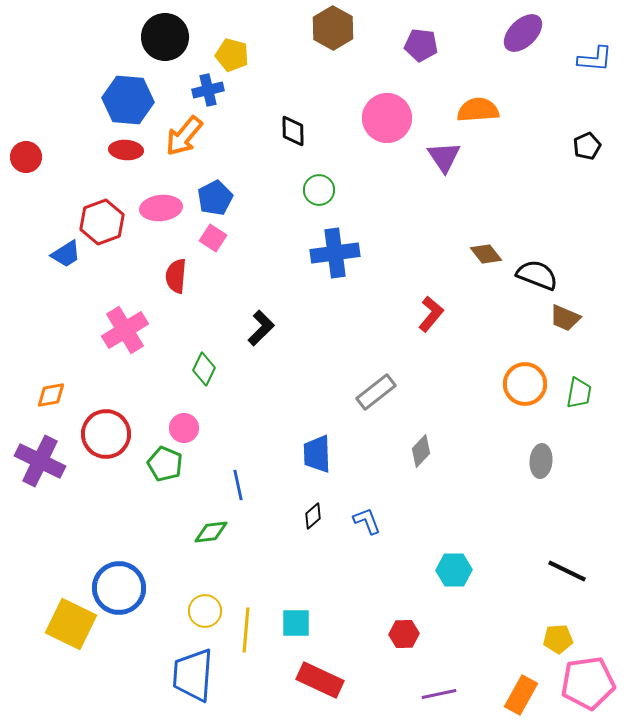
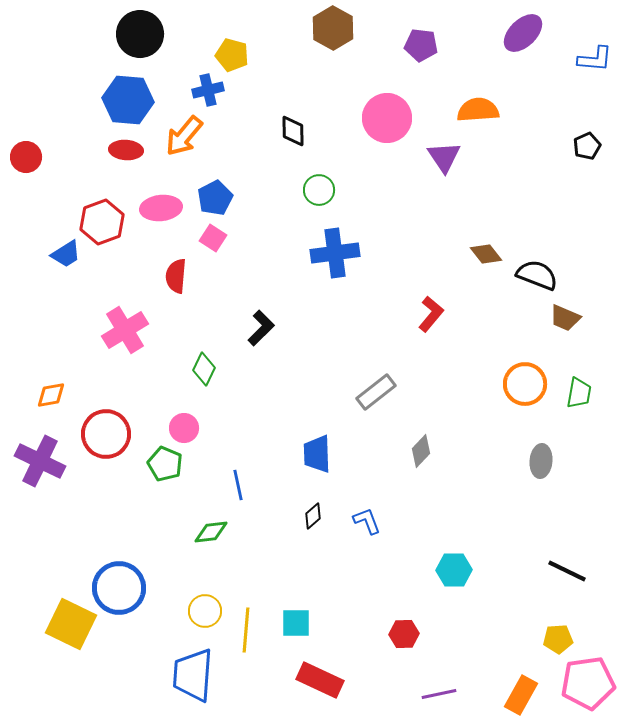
black circle at (165, 37): moved 25 px left, 3 px up
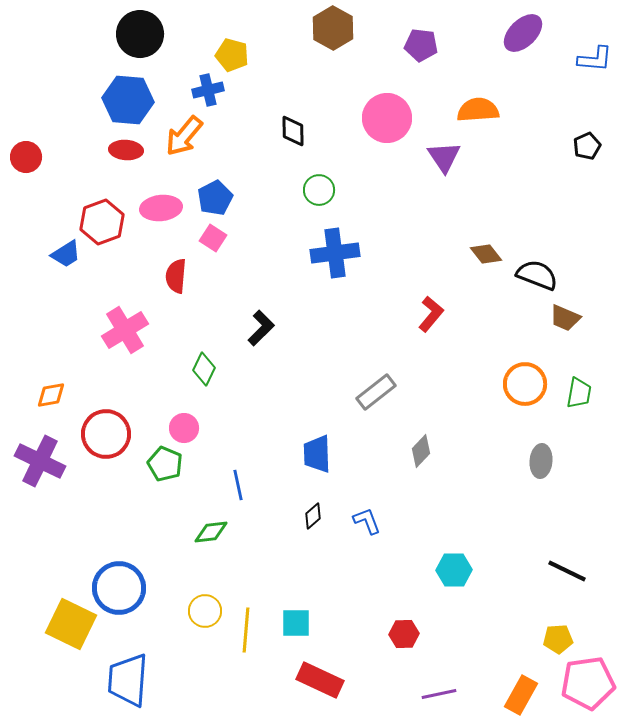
blue trapezoid at (193, 675): moved 65 px left, 5 px down
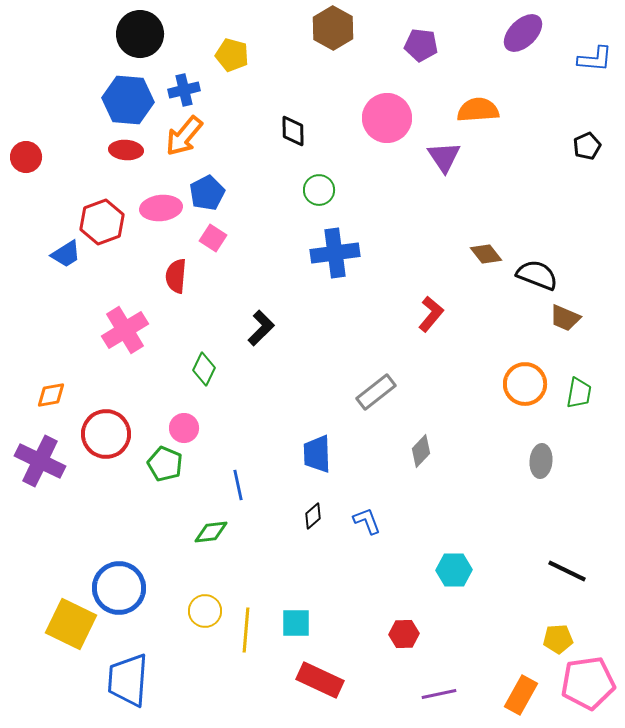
blue cross at (208, 90): moved 24 px left
blue pentagon at (215, 198): moved 8 px left, 5 px up
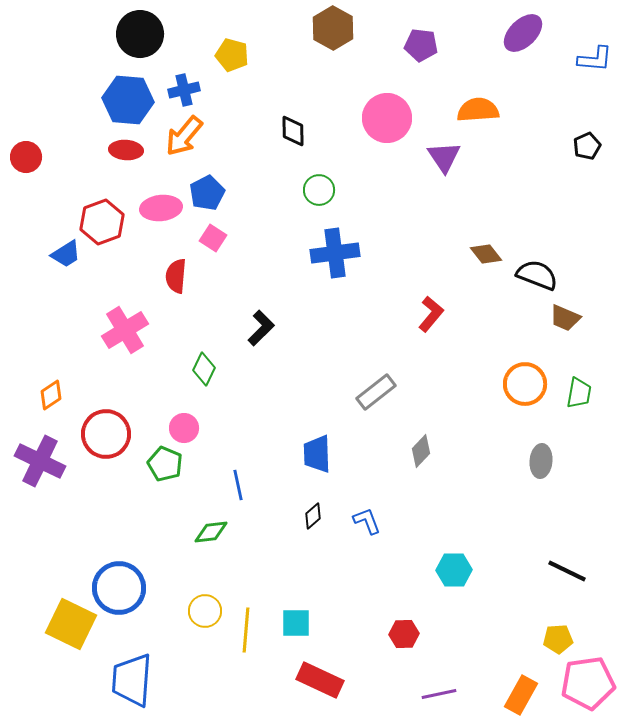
orange diamond at (51, 395): rotated 24 degrees counterclockwise
blue trapezoid at (128, 680): moved 4 px right
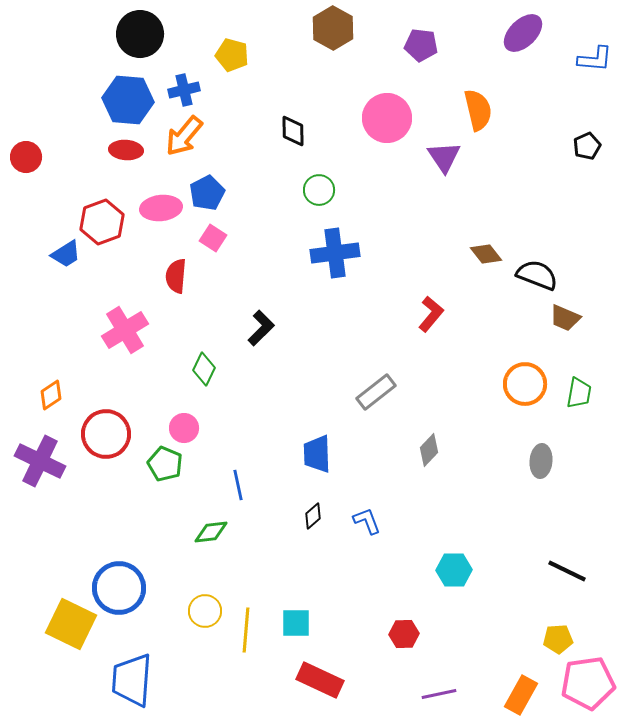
orange semicircle at (478, 110): rotated 81 degrees clockwise
gray diamond at (421, 451): moved 8 px right, 1 px up
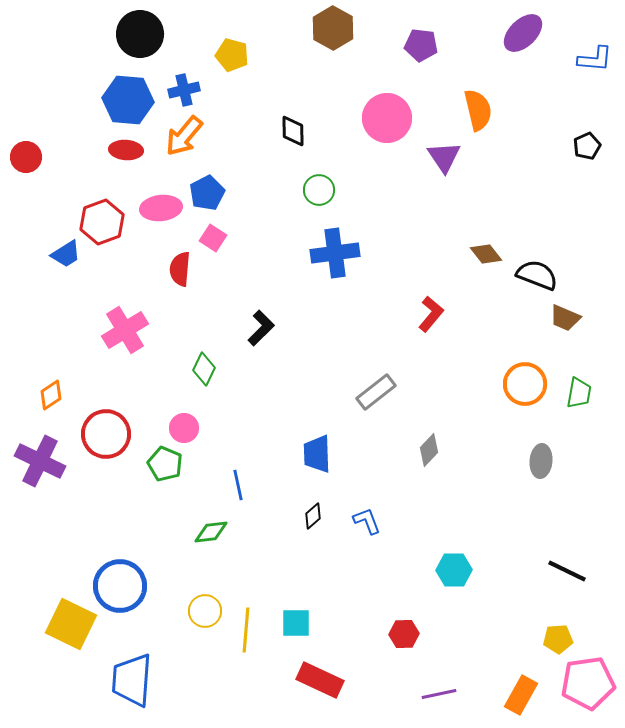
red semicircle at (176, 276): moved 4 px right, 7 px up
blue circle at (119, 588): moved 1 px right, 2 px up
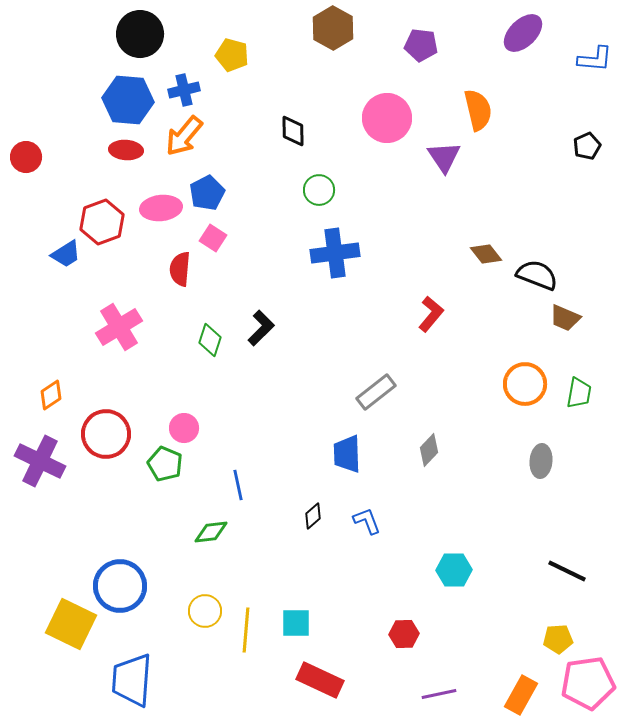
pink cross at (125, 330): moved 6 px left, 3 px up
green diamond at (204, 369): moved 6 px right, 29 px up; rotated 8 degrees counterclockwise
blue trapezoid at (317, 454): moved 30 px right
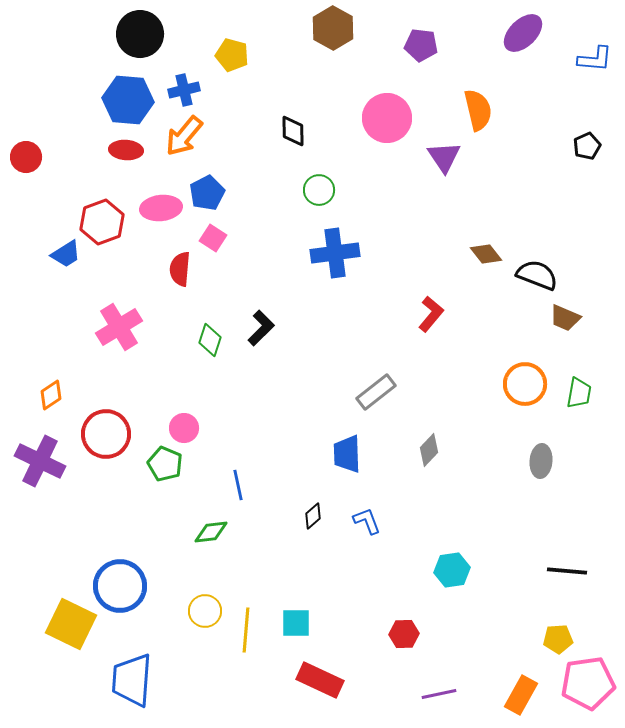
cyan hexagon at (454, 570): moved 2 px left; rotated 8 degrees counterclockwise
black line at (567, 571): rotated 21 degrees counterclockwise
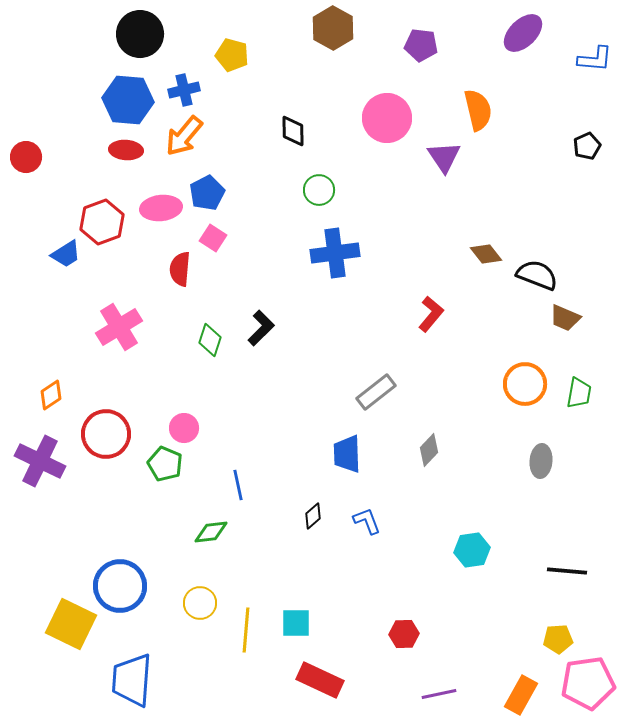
cyan hexagon at (452, 570): moved 20 px right, 20 px up
yellow circle at (205, 611): moved 5 px left, 8 px up
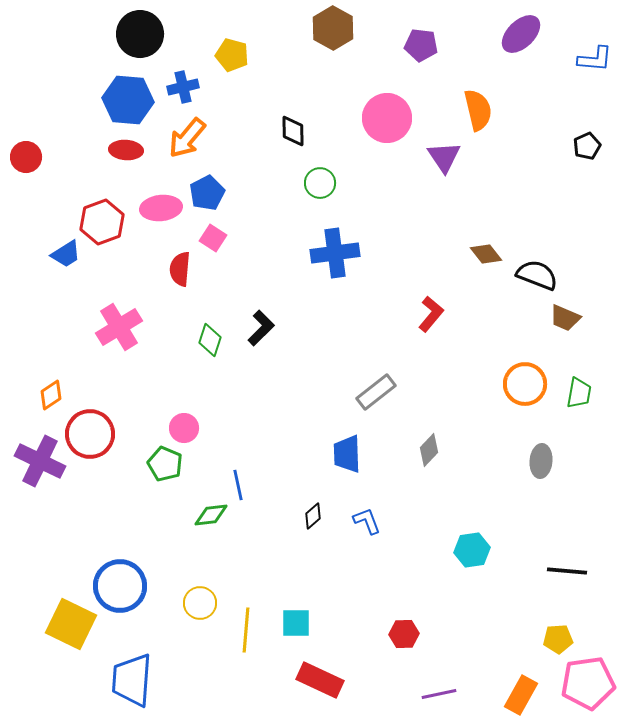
purple ellipse at (523, 33): moved 2 px left, 1 px down
blue cross at (184, 90): moved 1 px left, 3 px up
orange arrow at (184, 136): moved 3 px right, 2 px down
green circle at (319, 190): moved 1 px right, 7 px up
red circle at (106, 434): moved 16 px left
green diamond at (211, 532): moved 17 px up
